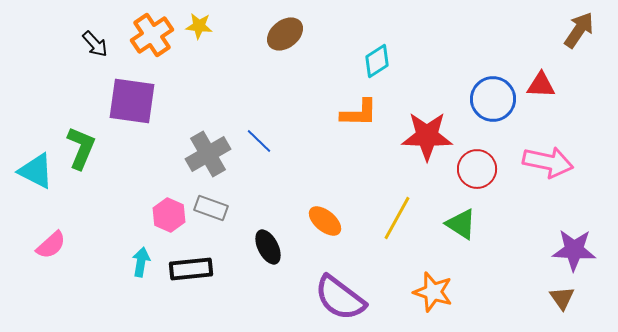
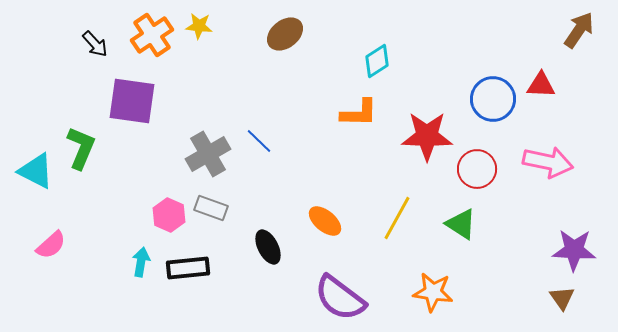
black rectangle: moved 3 px left, 1 px up
orange star: rotated 9 degrees counterclockwise
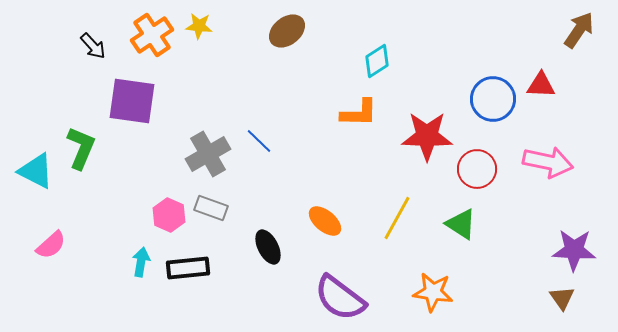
brown ellipse: moved 2 px right, 3 px up
black arrow: moved 2 px left, 2 px down
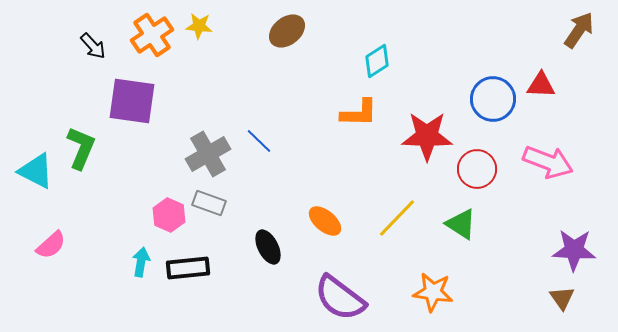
pink arrow: rotated 9 degrees clockwise
gray rectangle: moved 2 px left, 5 px up
yellow line: rotated 15 degrees clockwise
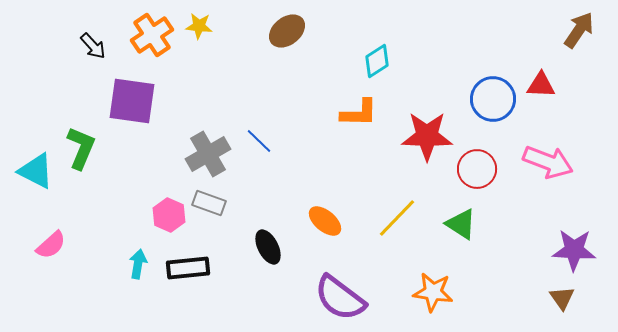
cyan arrow: moved 3 px left, 2 px down
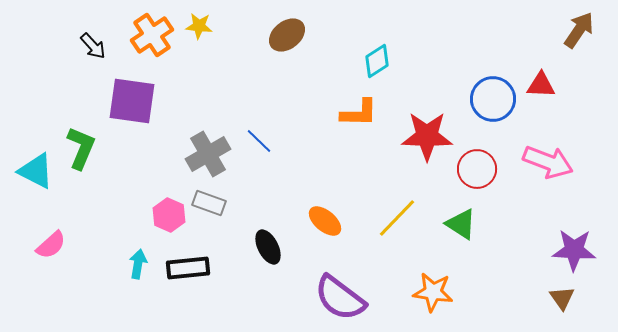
brown ellipse: moved 4 px down
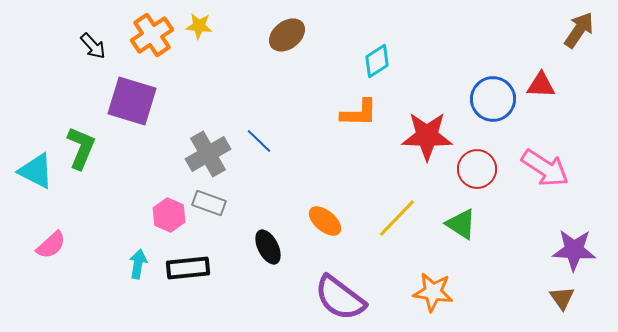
purple square: rotated 9 degrees clockwise
pink arrow: moved 3 px left, 6 px down; rotated 12 degrees clockwise
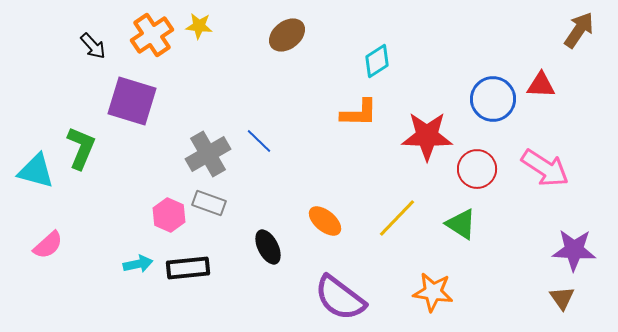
cyan triangle: rotated 12 degrees counterclockwise
pink semicircle: moved 3 px left
cyan arrow: rotated 68 degrees clockwise
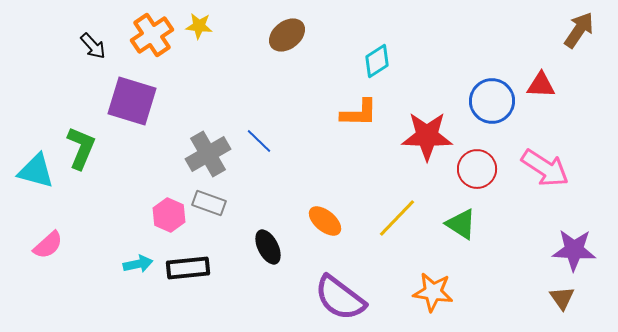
blue circle: moved 1 px left, 2 px down
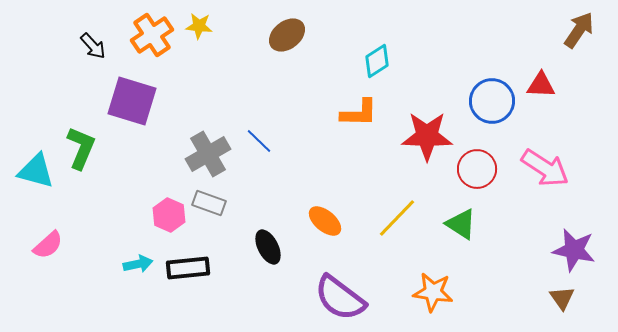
purple star: rotated 9 degrees clockwise
